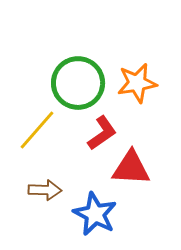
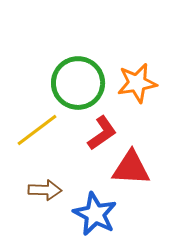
yellow line: rotated 12 degrees clockwise
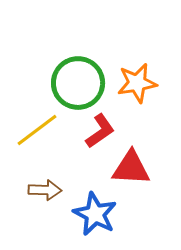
red L-shape: moved 2 px left, 2 px up
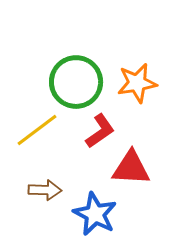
green circle: moved 2 px left, 1 px up
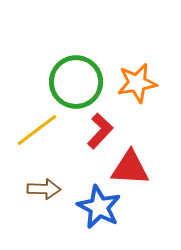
red L-shape: rotated 12 degrees counterclockwise
red triangle: moved 1 px left
brown arrow: moved 1 px left, 1 px up
blue star: moved 4 px right, 7 px up
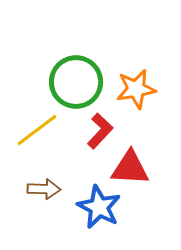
orange star: moved 1 px left, 6 px down
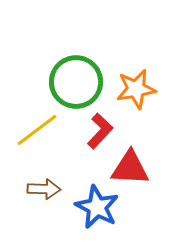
blue star: moved 2 px left
